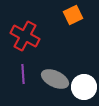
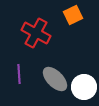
red cross: moved 11 px right, 3 px up
purple line: moved 4 px left
gray ellipse: rotated 20 degrees clockwise
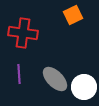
red cross: moved 13 px left; rotated 20 degrees counterclockwise
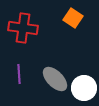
orange square: moved 3 px down; rotated 30 degrees counterclockwise
red cross: moved 5 px up
white circle: moved 1 px down
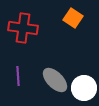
purple line: moved 1 px left, 2 px down
gray ellipse: moved 1 px down
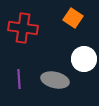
purple line: moved 1 px right, 3 px down
gray ellipse: rotated 32 degrees counterclockwise
white circle: moved 29 px up
